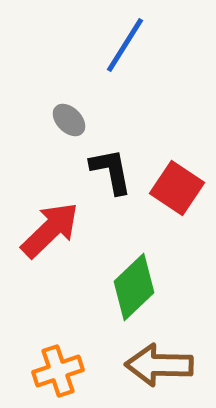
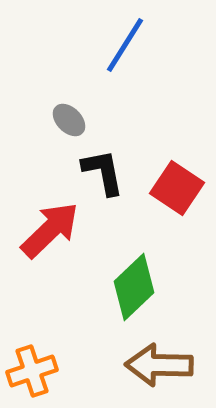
black L-shape: moved 8 px left, 1 px down
orange cross: moved 26 px left
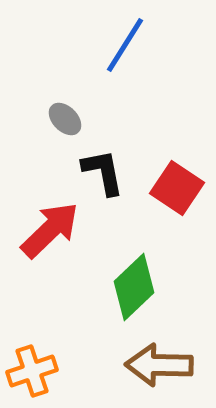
gray ellipse: moved 4 px left, 1 px up
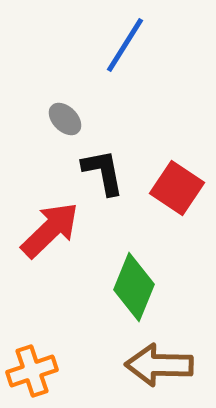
green diamond: rotated 24 degrees counterclockwise
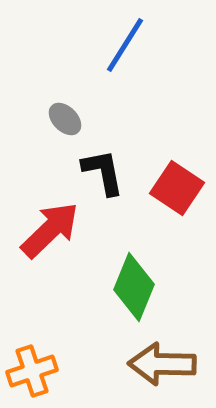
brown arrow: moved 3 px right, 1 px up
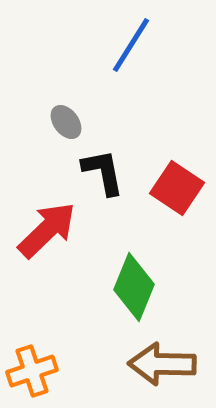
blue line: moved 6 px right
gray ellipse: moved 1 px right, 3 px down; rotated 8 degrees clockwise
red arrow: moved 3 px left
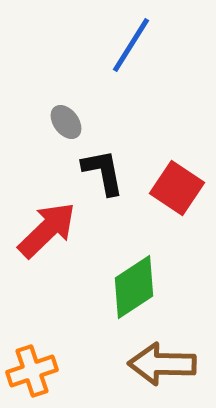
green diamond: rotated 34 degrees clockwise
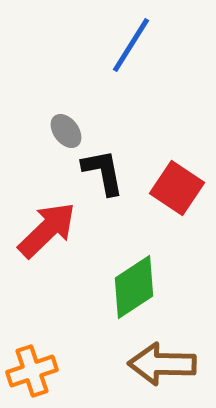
gray ellipse: moved 9 px down
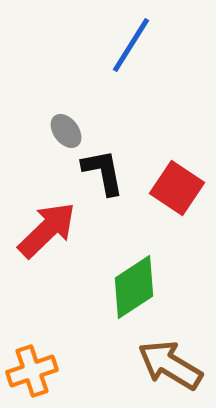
brown arrow: moved 8 px right, 1 px down; rotated 30 degrees clockwise
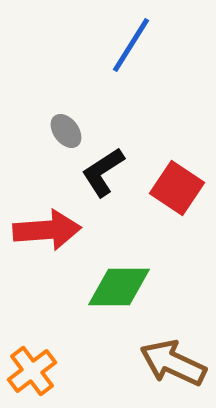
black L-shape: rotated 112 degrees counterclockwise
red arrow: rotated 40 degrees clockwise
green diamond: moved 15 px left; rotated 34 degrees clockwise
brown arrow: moved 3 px right, 2 px up; rotated 6 degrees counterclockwise
orange cross: rotated 18 degrees counterclockwise
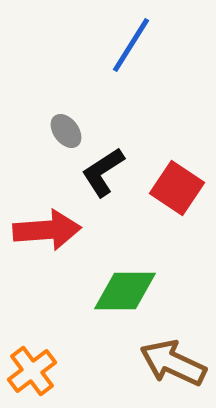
green diamond: moved 6 px right, 4 px down
